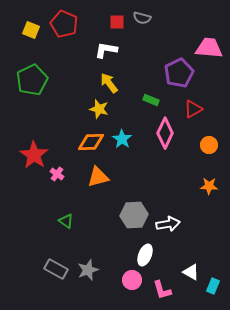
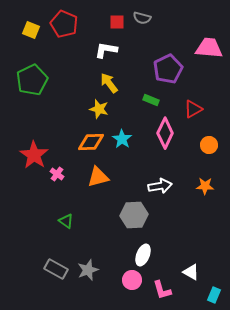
purple pentagon: moved 11 px left, 4 px up
orange star: moved 4 px left
white arrow: moved 8 px left, 38 px up
white ellipse: moved 2 px left
cyan rectangle: moved 1 px right, 9 px down
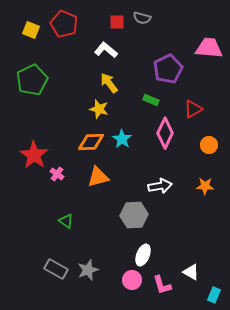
white L-shape: rotated 30 degrees clockwise
pink L-shape: moved 5 px up
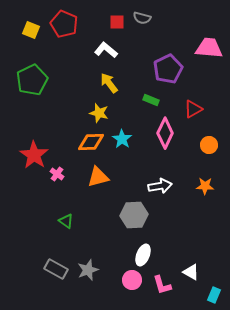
yellow star: moved 4 px down
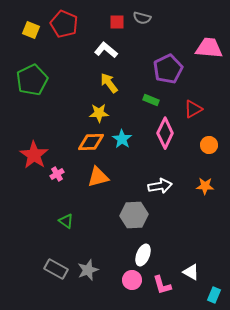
yellow star: rotated 18 degrees counterclockwise
pink cross: rotated 24 degrees clockwise
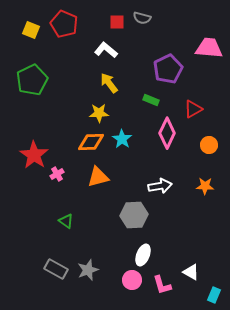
pink diamond: moved 2 px right
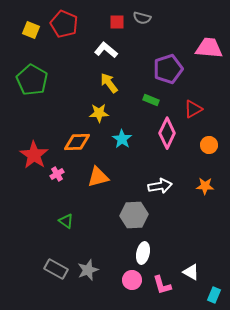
purple pentagon: rotated 8 degrees clockwise
green pentagon: rotated 16 degrees counterclockwise
orange diamond: moved 14 px left
white ellipse: moved 2 px up; rotated 10 degrees counterclockwise
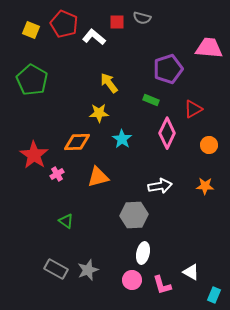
white L-shape: moved 12 px left, 13 px up
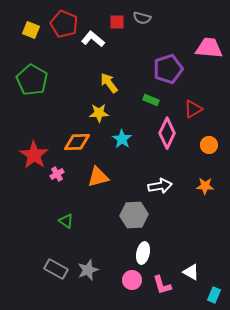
white L-shape: moved 1 px left, 2 px down
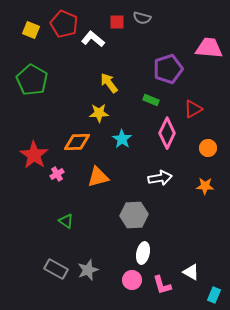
orange circle: moved 1 px left, 3 px down
white arrow: moved 8 px up
